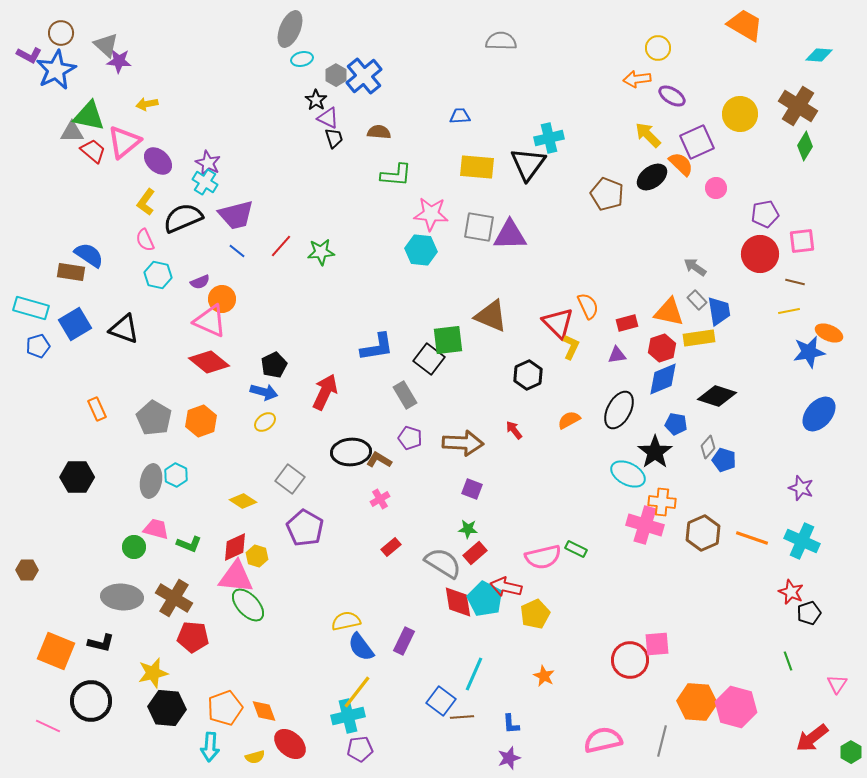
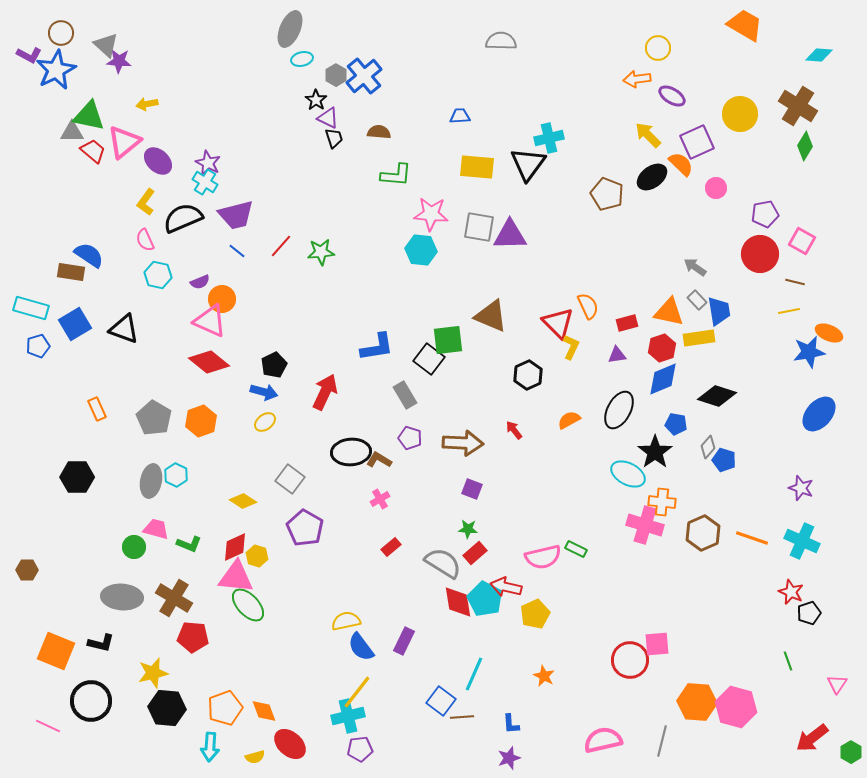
pink square at (802, 241): rotated 36 degrees clockwise
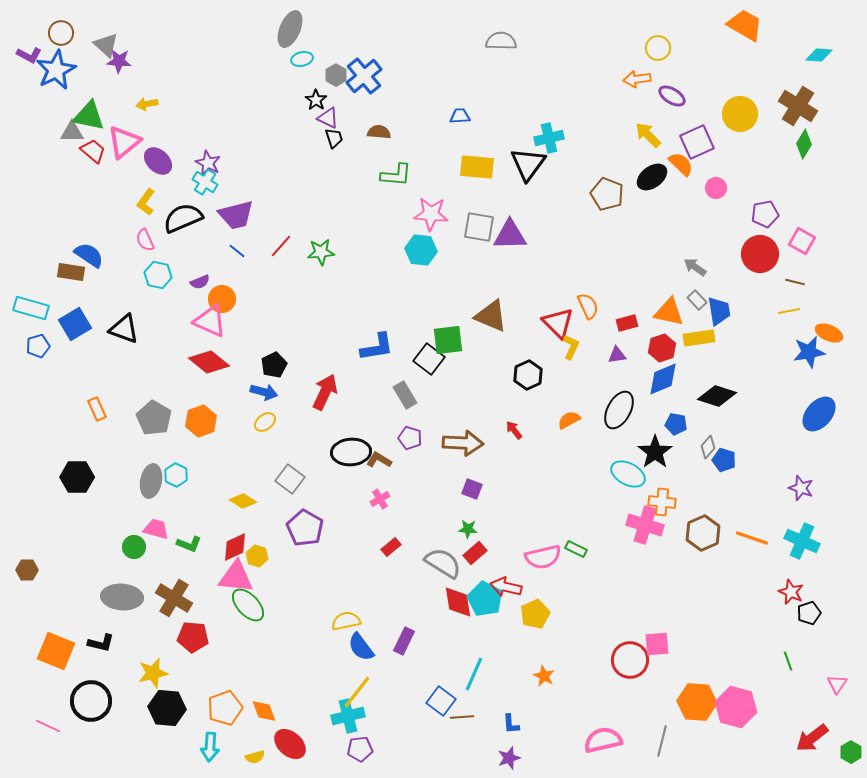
green diamond at (805, 146): moved 1 px left, 2 px up
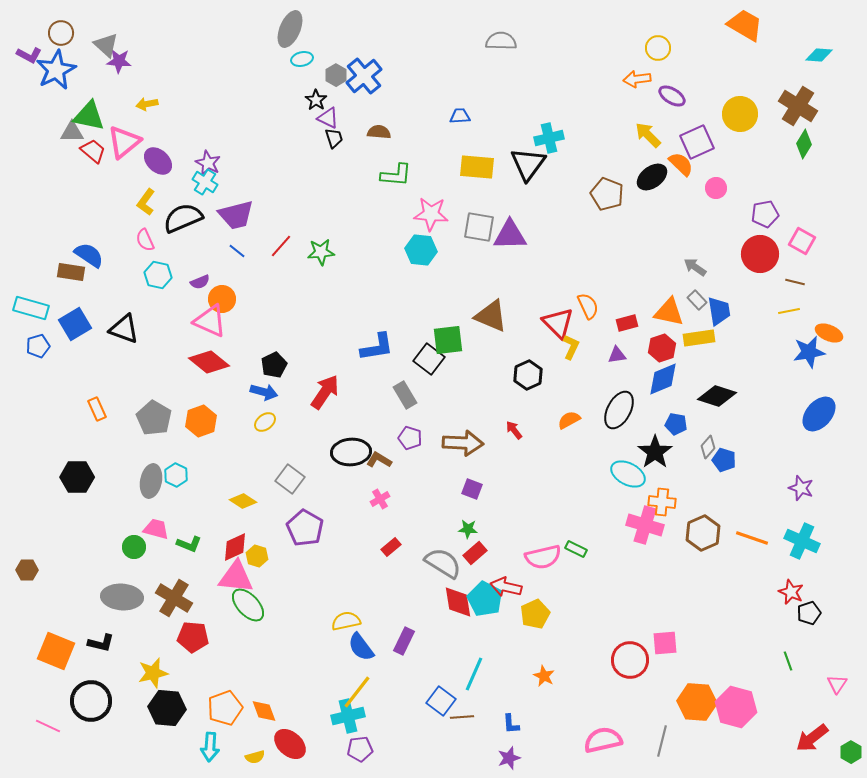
red arrow at (325, 392): rotated 9 degrees clockwise
pink square at (657, 644): moved 8 px right, 1 px up
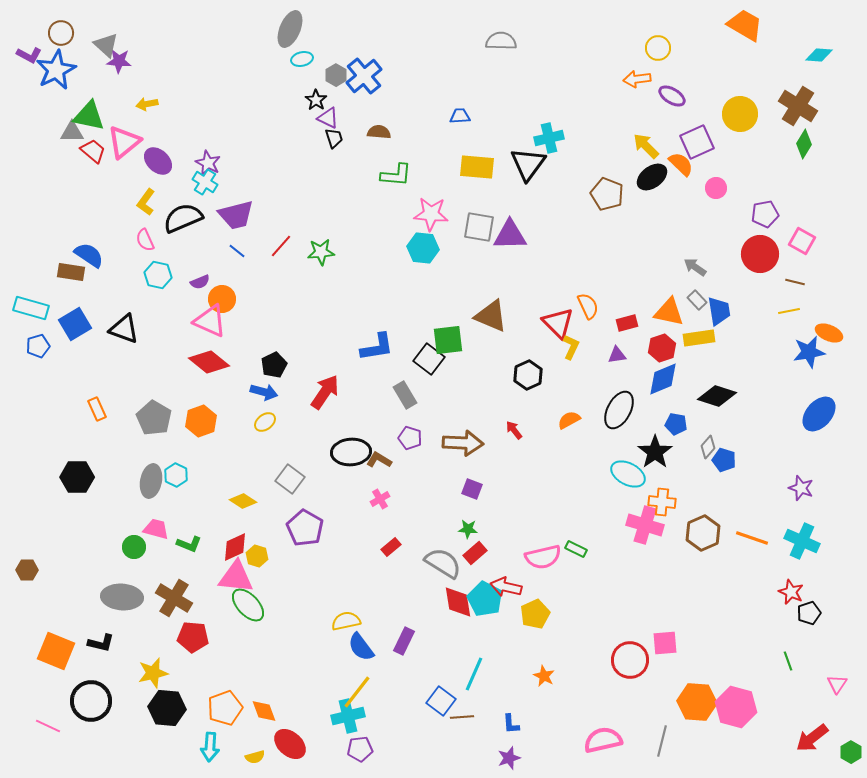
yellow arrow at (648, 135): moved 2 px left, 11 px down
cyan hexagon at (421, 250): moved 2 px right, 2 px up
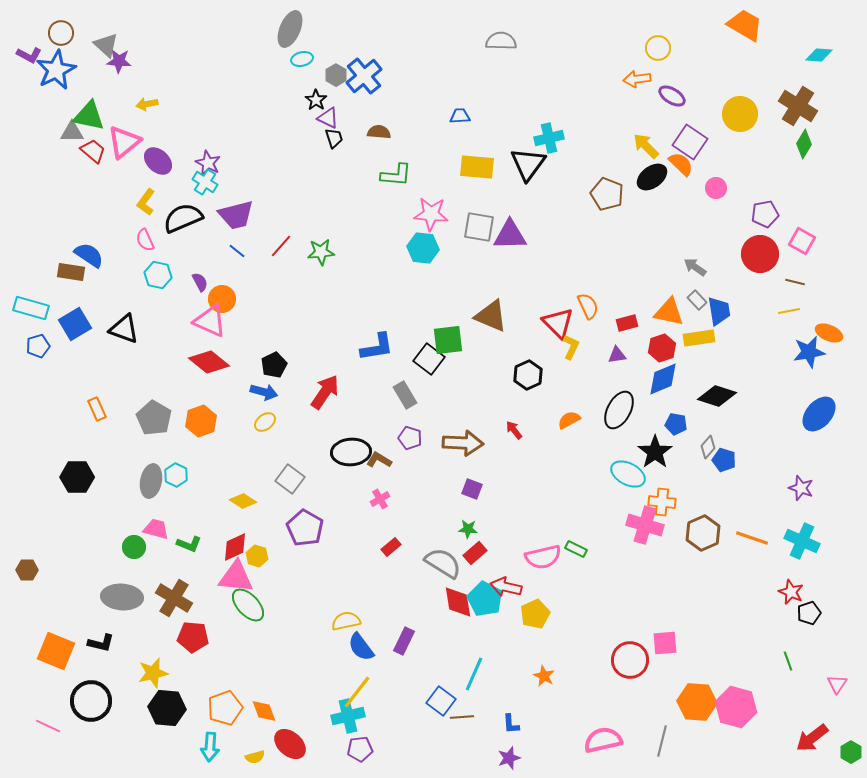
purple square at (697, 142): moved 7 px left; rotated 32 degrees counterclockwise
purple semicircle at (200, 282): rotated 96 degrees counterclockwise
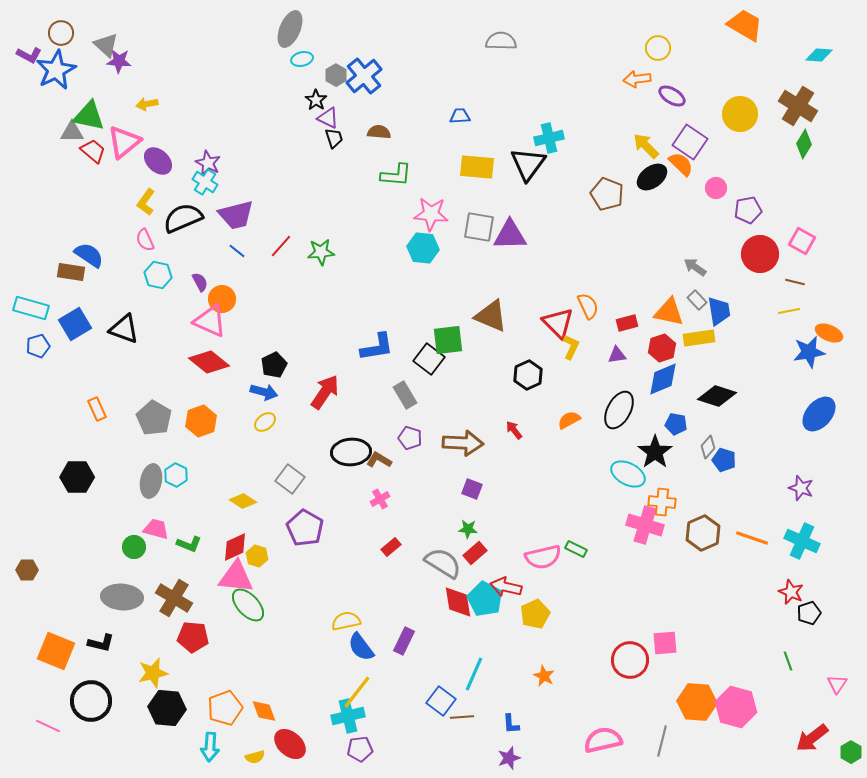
purple pentagon at (765, 214): moved 17 px left, 4 px up
